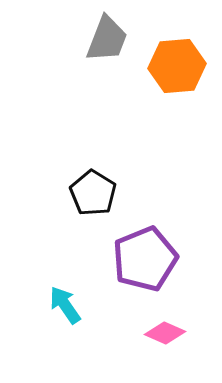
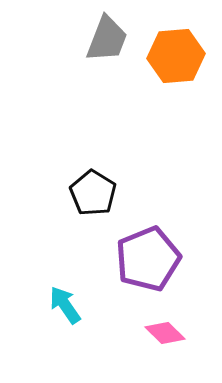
orange hexagon: moved 1 px left, 10 px up
purple pentagon: moved 3 px right
pink diamond: rotated 21 degrees clockwise
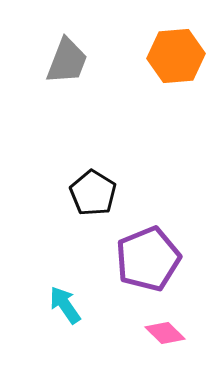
gray trapezoid: moved 40 px left, 22 px down
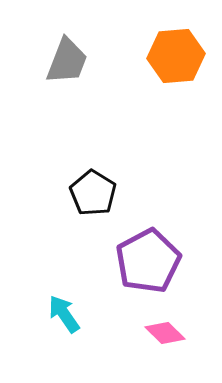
purple pentagon: moved 2 px down; rotated 6 degrees counterclockwise
cyan arrow: moved 1 px left, 9 px down
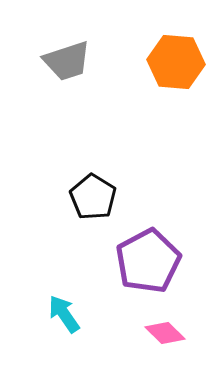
orange hexagon: moved 6 px down; rotated 10 degrees clockwise
gray trapezoid: rotated 51 degrees clockwise
black pentagon: moved 4 px down
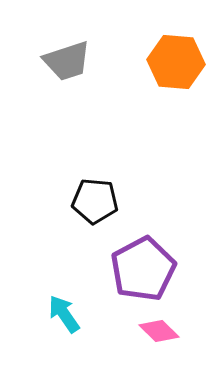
black pentagon: moved 2 px right, 4 px down; rotated 27 degrees counterclockwise
purple pentagon: moved 5 px left, 8 px down
pink diamond: moved 6 px left, 2 px up
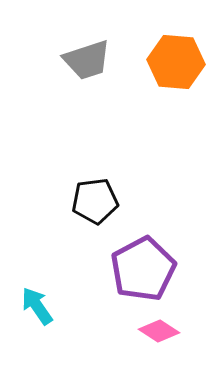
gray trapezoid: moved 20 px right, 1 px up
black pentagon: rotated 12 degrees counterclockwise
cyan arrow: moved 27 px left, 8 px up
pink diamond: rotated 12 degrees counterclockwise
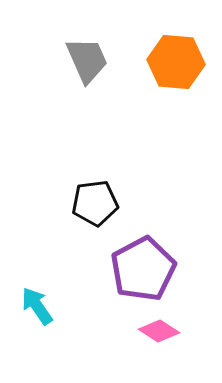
gray trapezoid: rotated 96 degrees counterclockwise
black pentagon: moved 2 px down
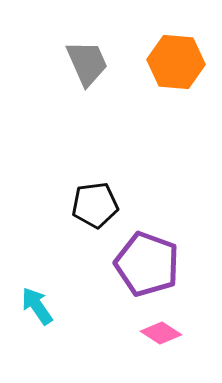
gray trapezoid: moved 3 px down
black pentagon: moved 2 px down
purple pentagon: moved 4 px right, 5 px up; rotated 24 degrees counterclockwise
pink diamond: moved 2 px right, 2 px down
